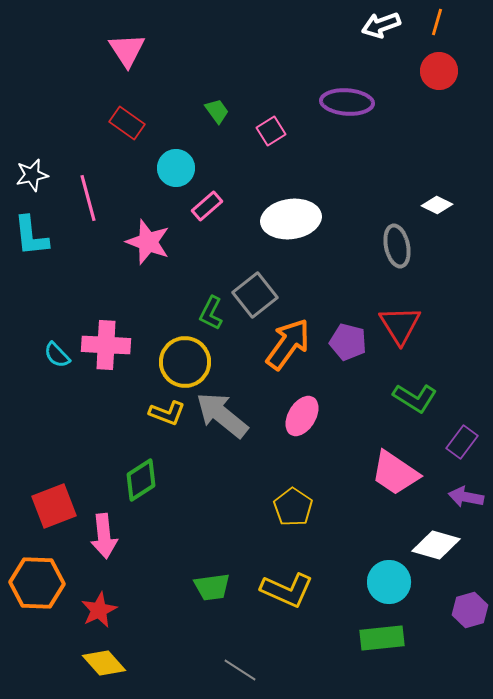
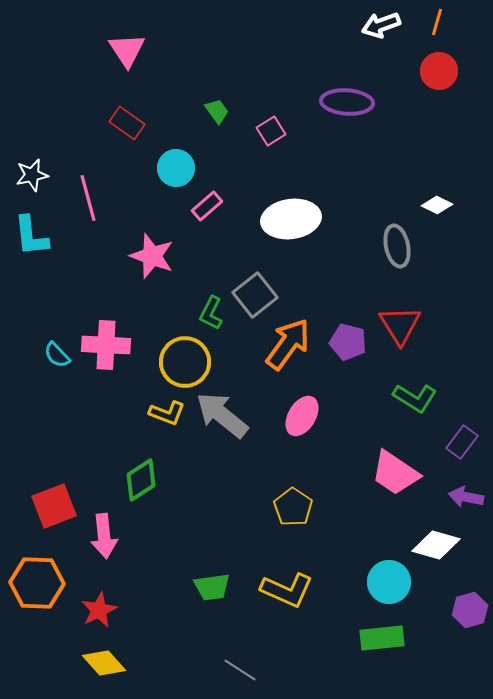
pink star at (148, 242): moved 4 px right, 14 px down
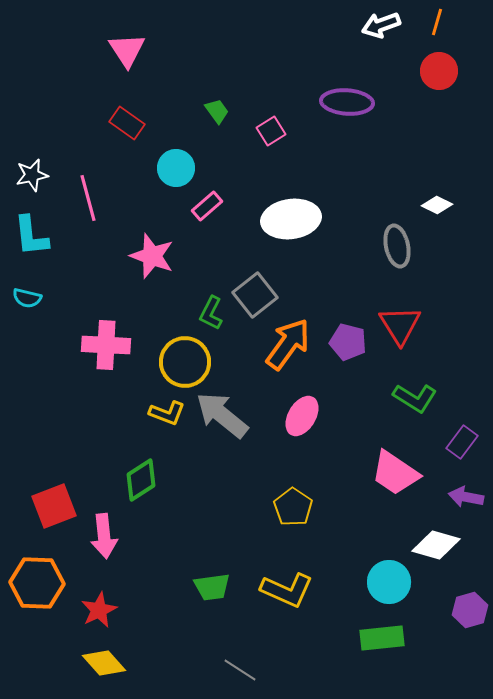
cyan semicircle at (57, 355): moved 30 px left, 57 px up; rotated 32 degrees counterclockwise
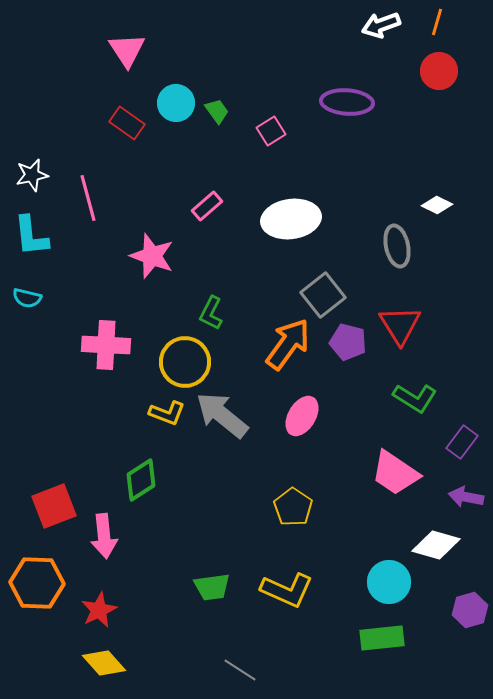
cyan circle at (176, 168): moved 65 px up
gray square at (255, 295): moved 68 px right
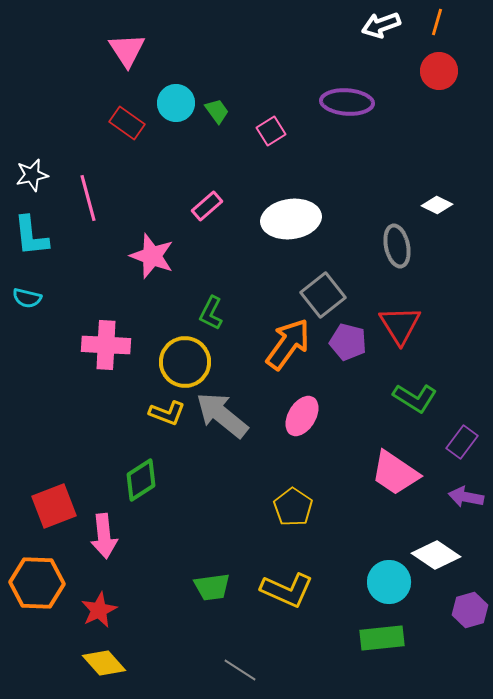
white diamond at (436, 545): moved 10 px down; rotated 18 degrees clockwise
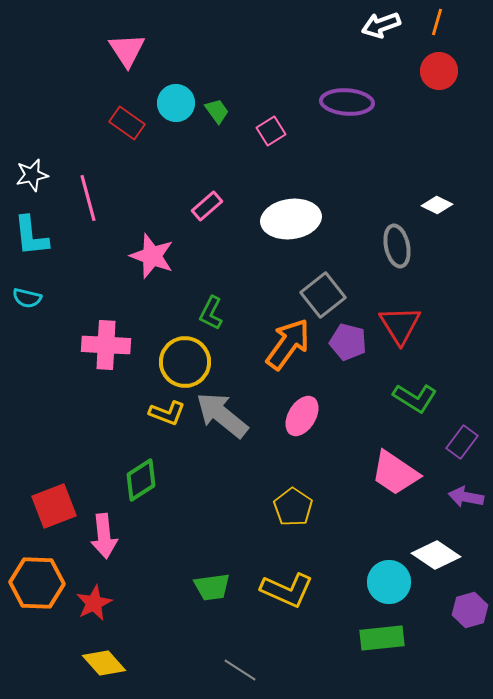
red star at (99, 610): moved 5 px left, 7 px up
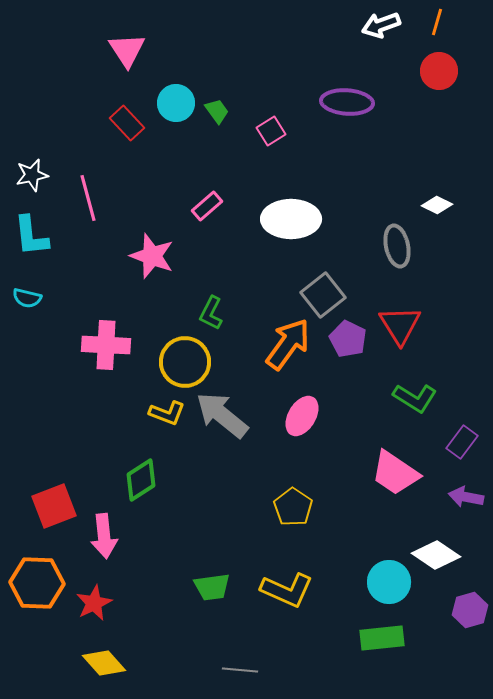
red rectangle at (127, 123): rotated 12 degrees clockwise
white ellipse at (291, 219): rotated 8 degrees clockwise
purple pentagon at (348, 342): moved 3 px up; rotated 12 degrees clockwise
gray line at (240, 670): rotated 28 degrees counterclockwise
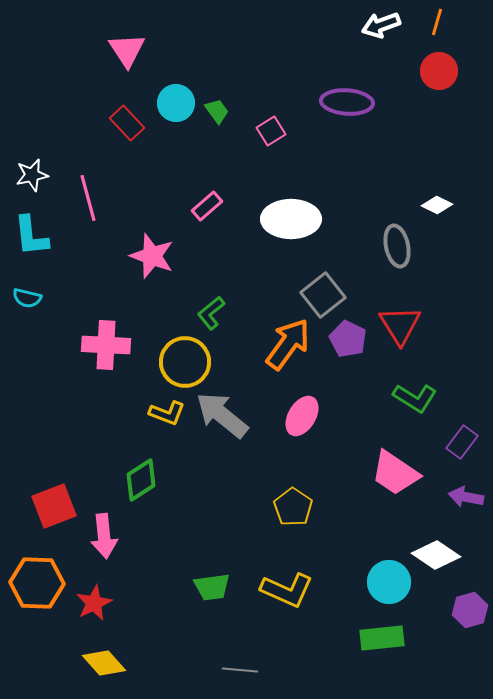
green L-shape at (211, 313): rotated 24 degrees clockwise
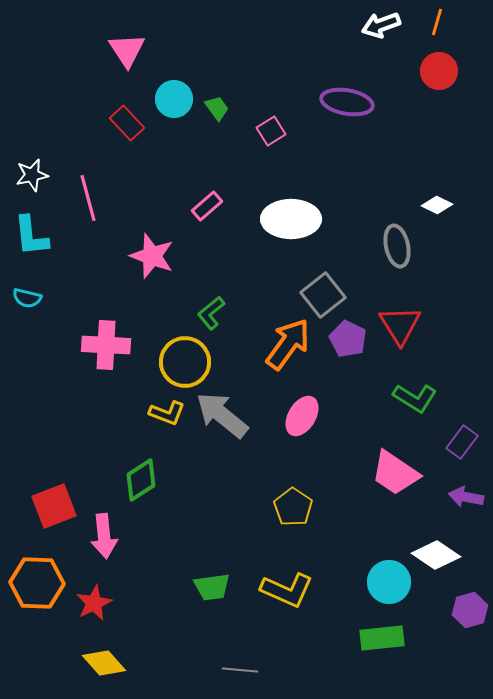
purple ellipse at (347, 102): rotated 6 degrees clockwise
cyan circle at (176, 103): moved 2 px left, 4 px up
green trapezoid at (217, 111): moved 3 px up
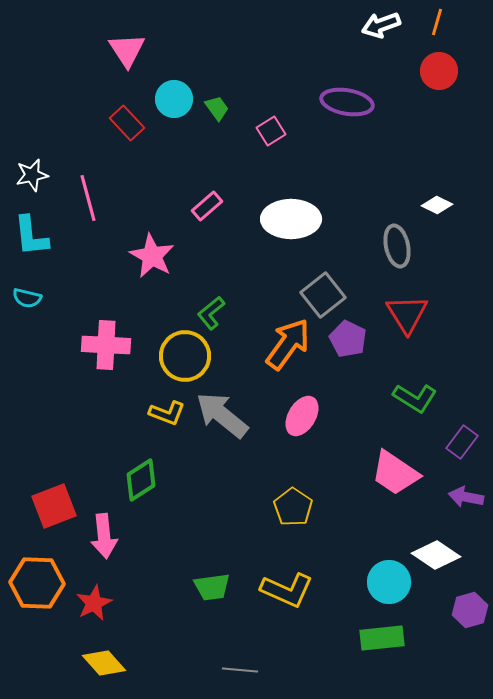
pink star at (152, 256): rotated 9 degrees clockwise
red triangle at (400, 325): moved 7 px right, 11 px up
yellow circle at (185, 362): moved 6 px up
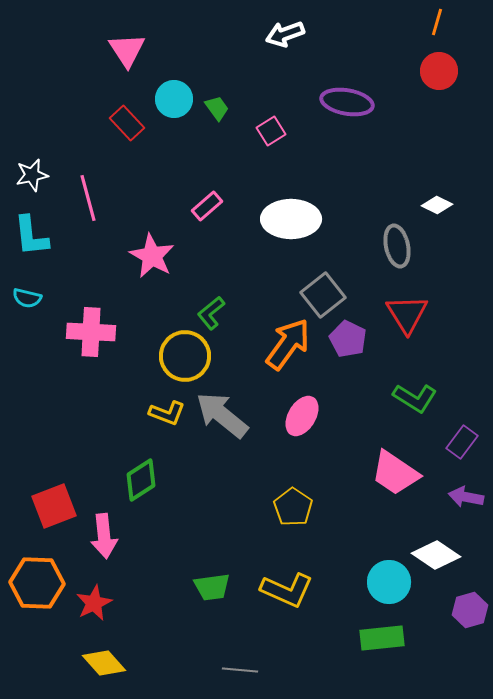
white arrow at (381, 25): moved 96 px left, 9 px down
pink cross at (106, 345): moved 15 px left, 13 px up
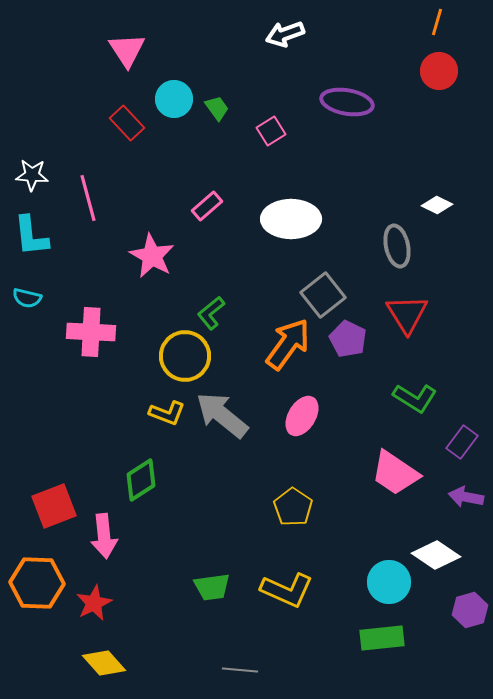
white star at (32, 175): rotated 16 degrees clockwise
